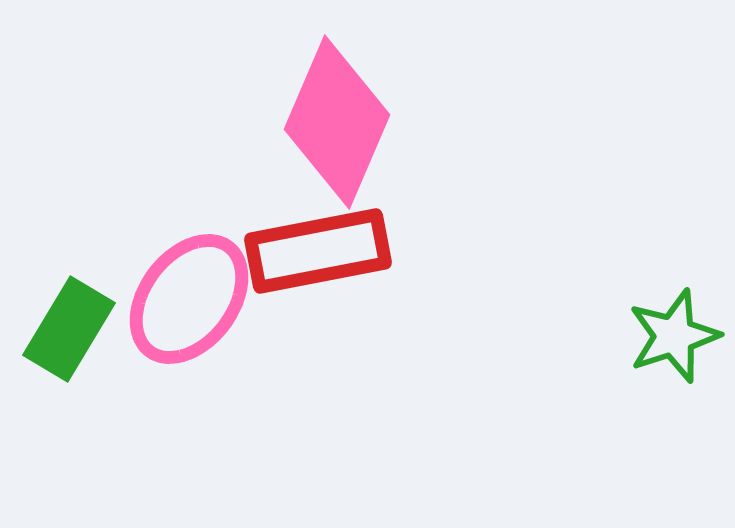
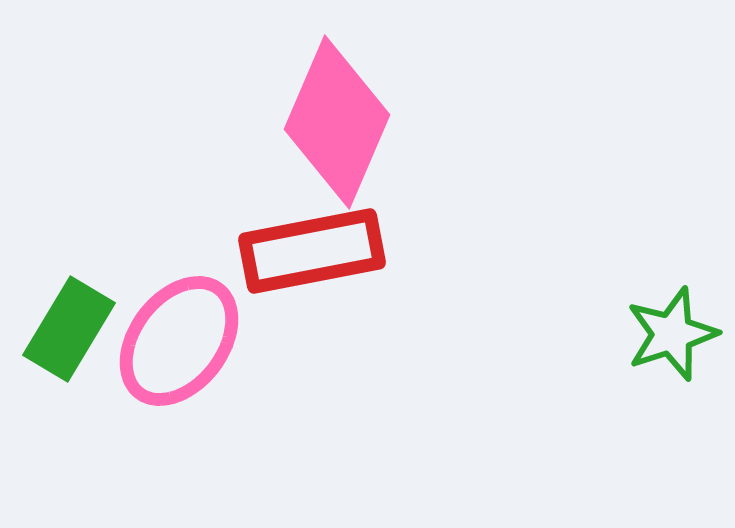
red rectangle: moved 6 px left
pink ellipse: moved 10 px left, 42 px down
green star: moved 2 px left, 2 px up
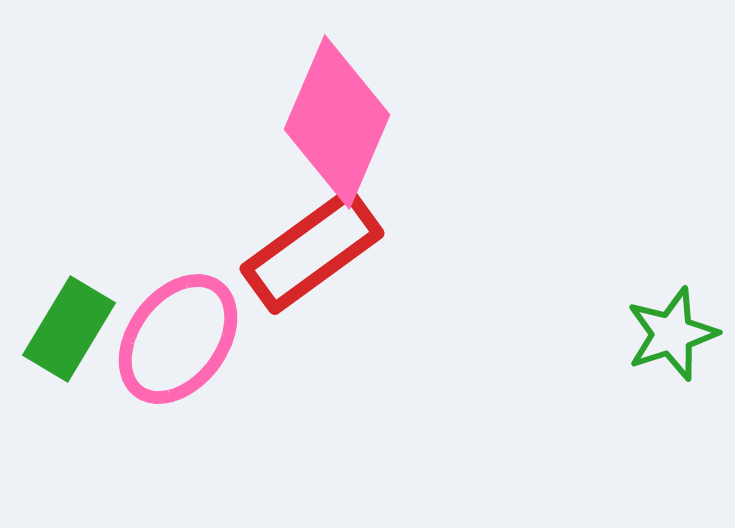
red rectangle: rotated 25 degrees counterclockwise
pink ellipse: moved 1 px left, 2 px up
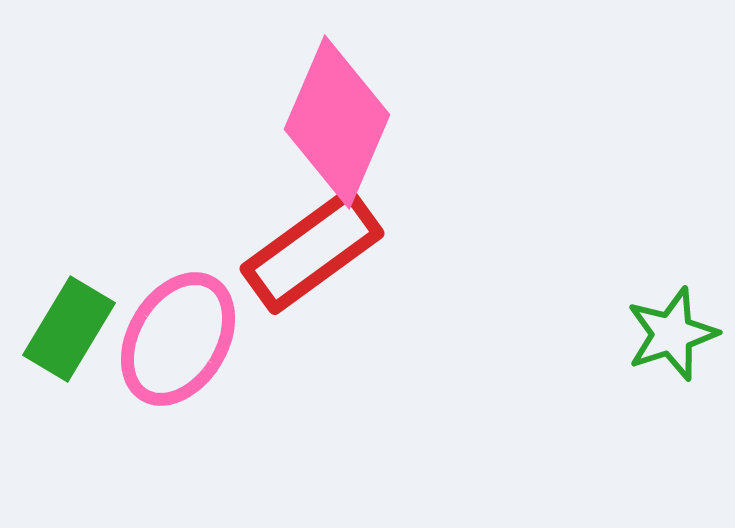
pink ellipse: rotated 6 degrees counterclockwise
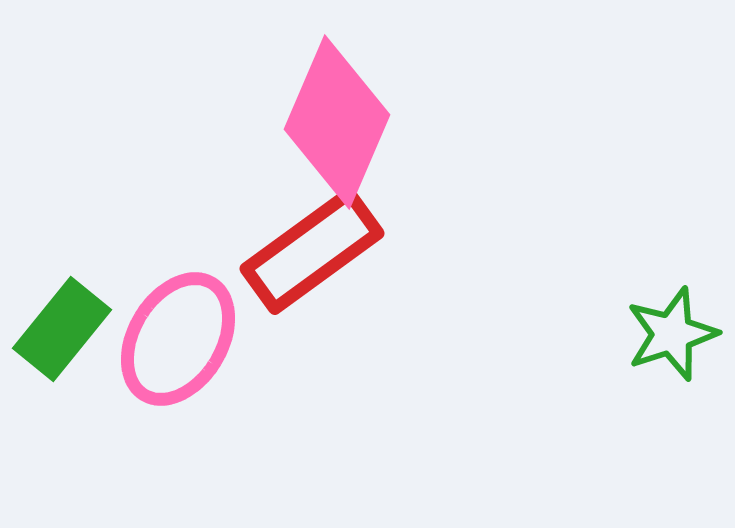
green rectangle: moved 7 px left; rotated 8 degrees clockwise
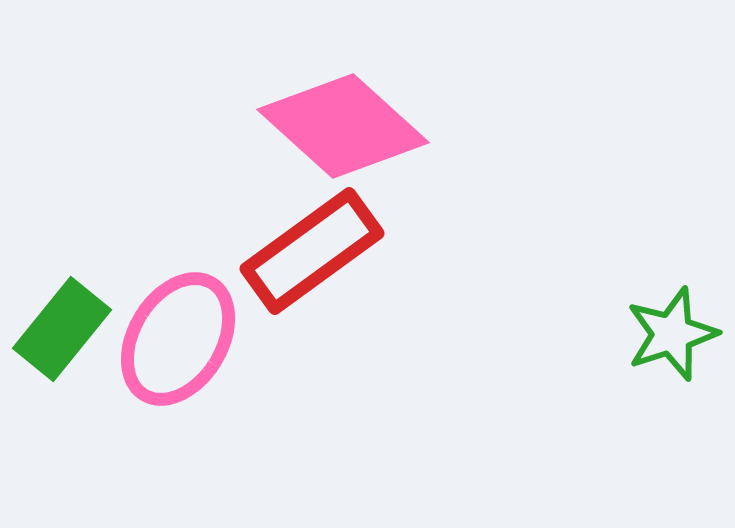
pink diamond: moved 6 px right, 4 px down; rotated 71 degrees counterclockwise
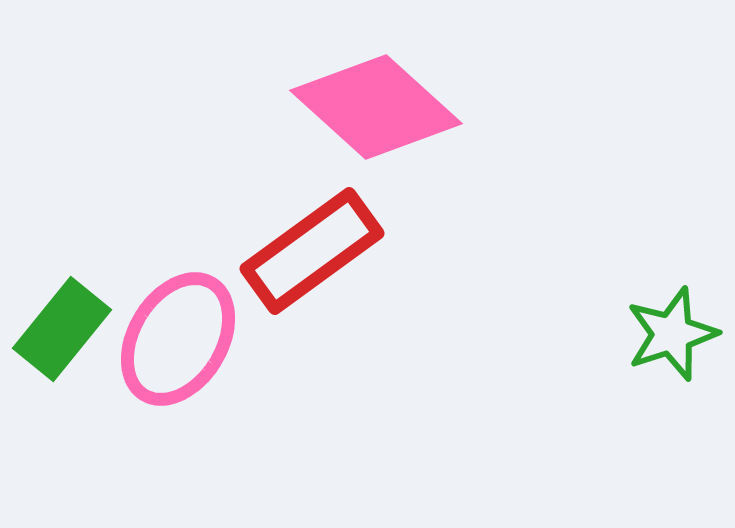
pink diamond: moved 33 px right, 19 px up
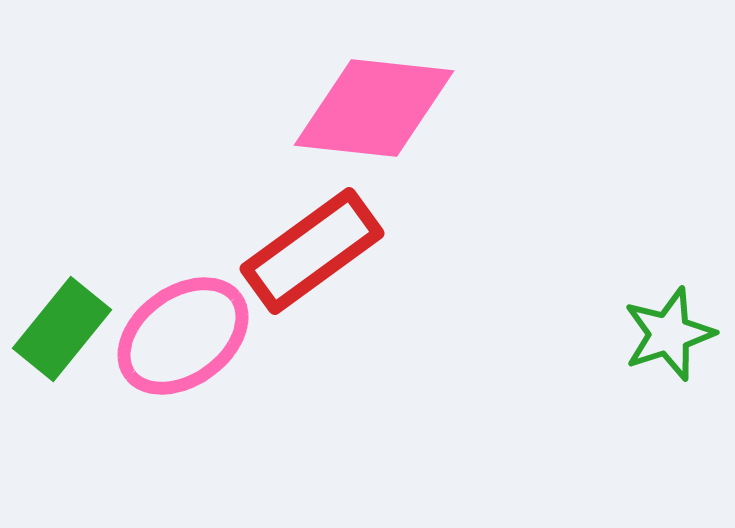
pink diamond: moved 2 px left, 1 px down; rotated 36 degrees counterclockwise
green star: moved 3 px left
pink ellipse: moved 5 px right, 3 px up; rotated 23 degrees clockwise
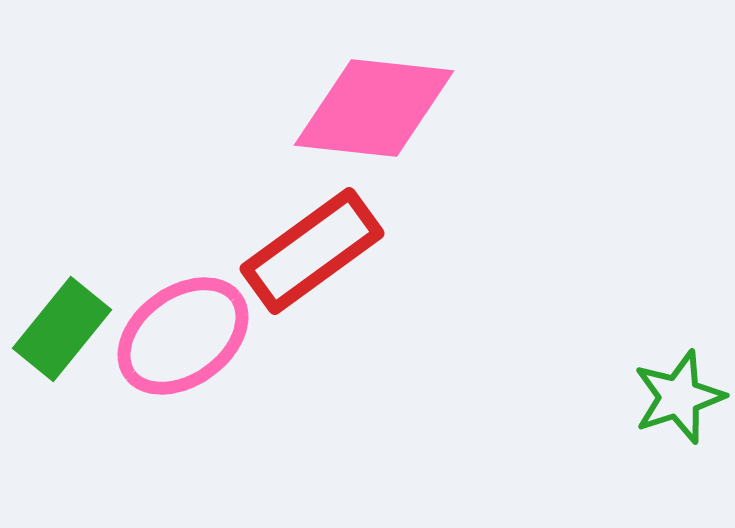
green star: moved 10 px right, 63 px down
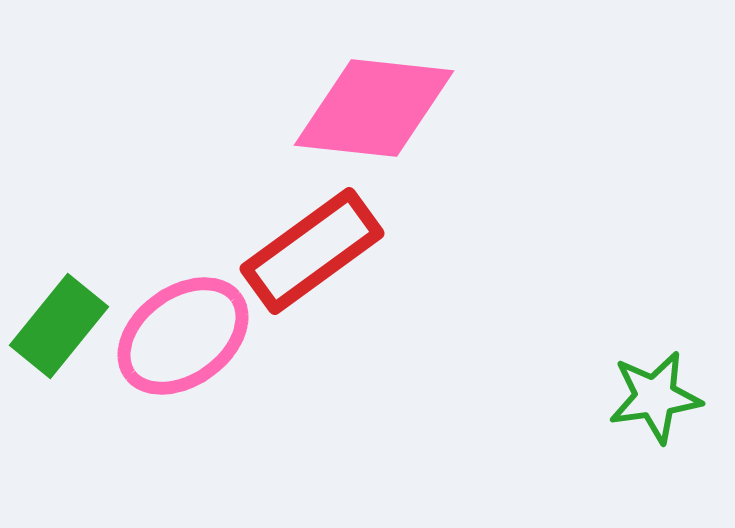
green rectangle: moved 3 px left, 3 px up
green star: moved 24 px left; rotated 10 degrees clockwise
